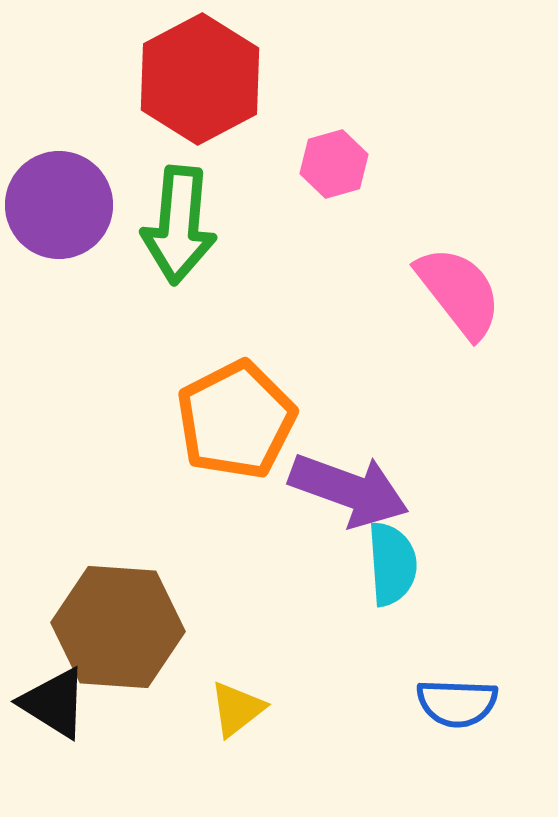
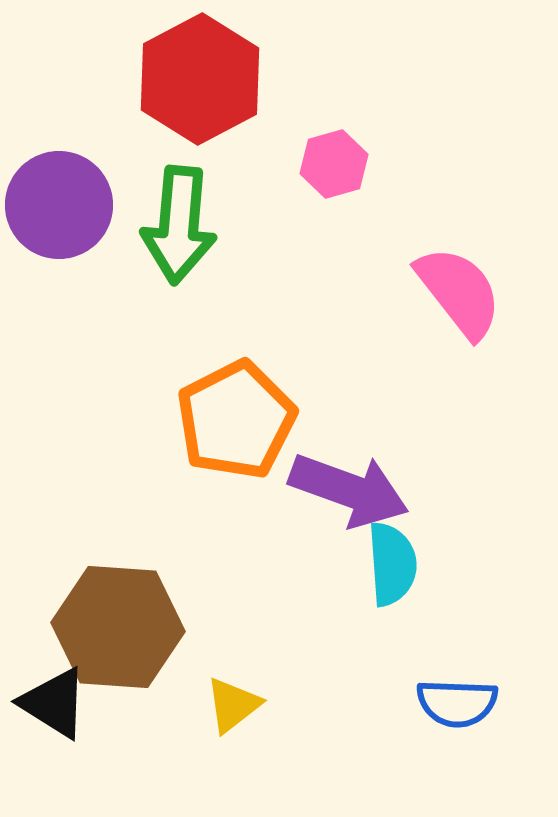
yellow triangle: moved 4 px left, 4 px up
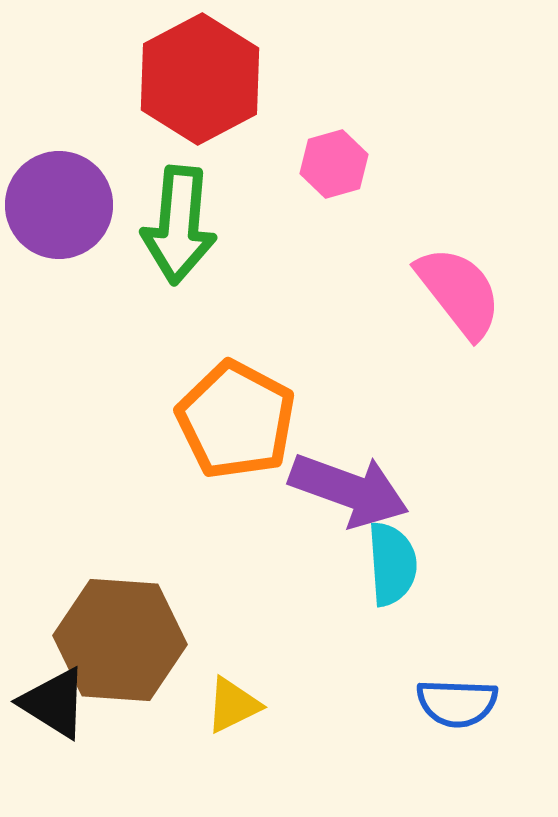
orange pentagon: rotated 17 degrees counterclockwise
brown hexagon: moved 2 px right, 13 px down
yellow triangle: rotated 12 degrees clockwise
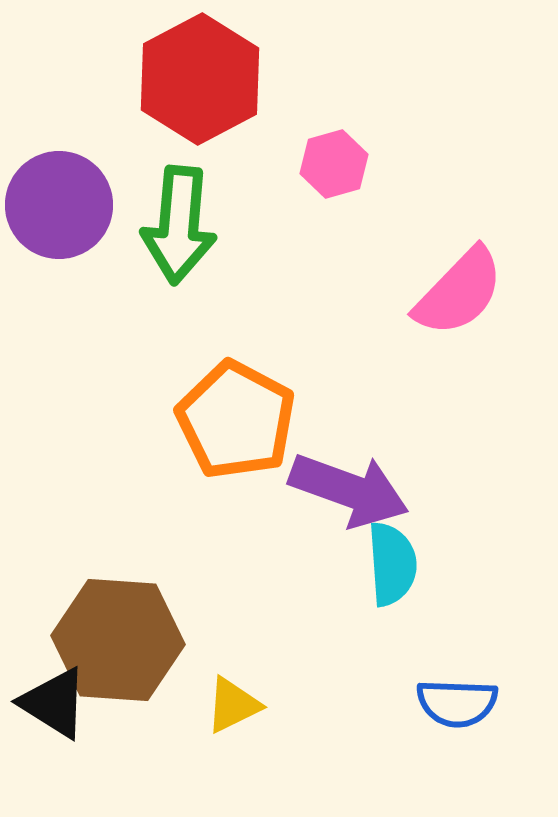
pink semicircle: rotated 82 degrees clockwise
brown hexagon: moved 2 px left
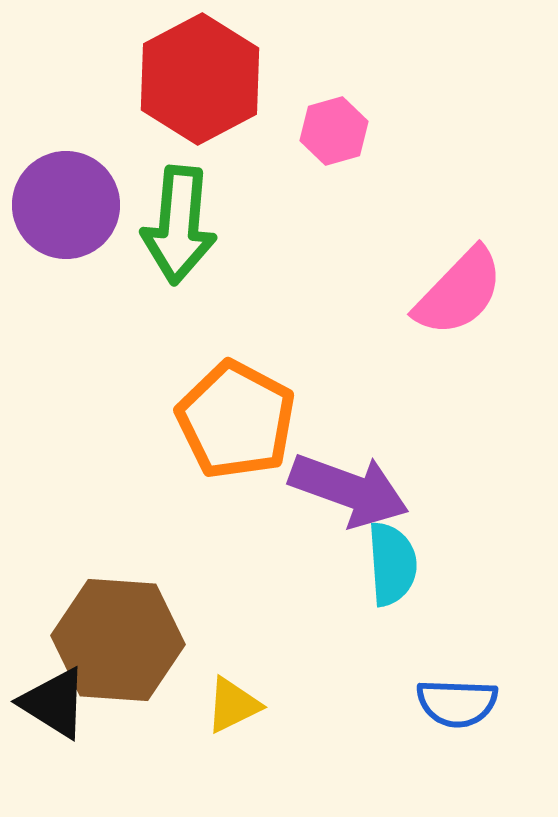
pink hexagon: moved 33 px up
purple circle: moved 7 px right
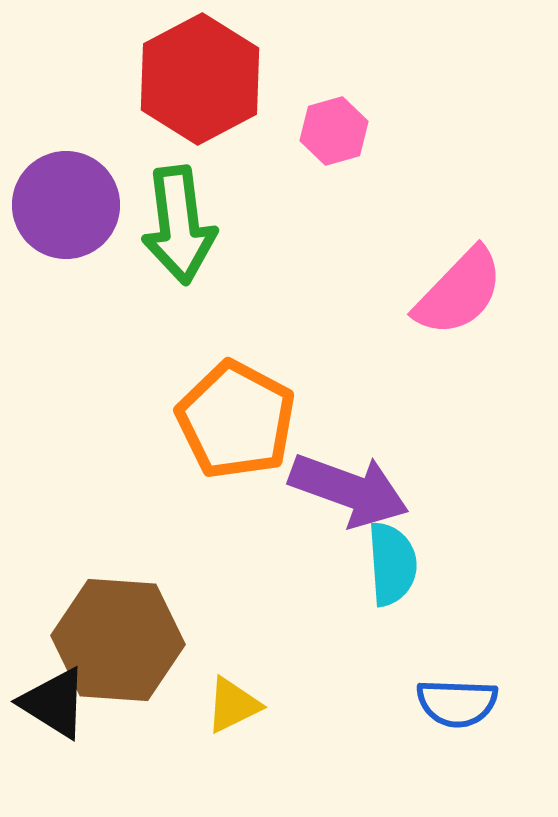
green arrow: rotated 12 degrees counterclockwise
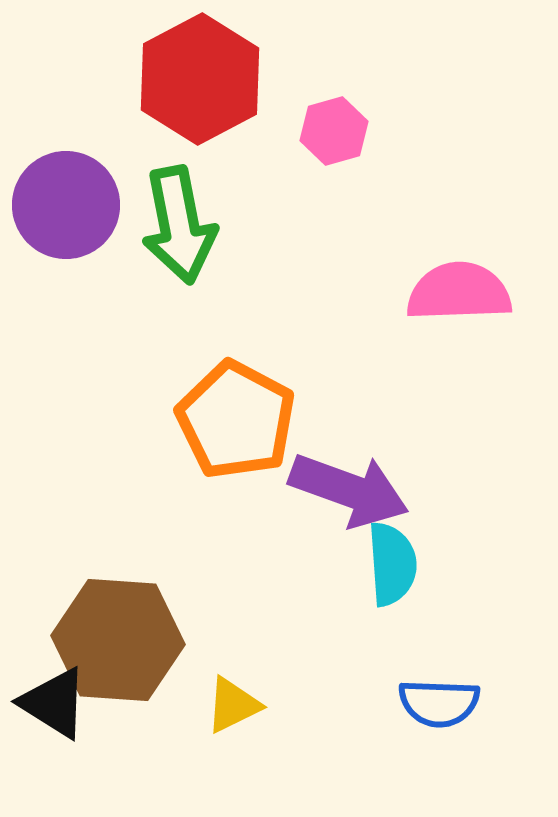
green arrow: rotated 4 degrees counterclockwise
pink semicircle: rotated 136 degrees counterclockwise
blue semicircle: moved 18 px left
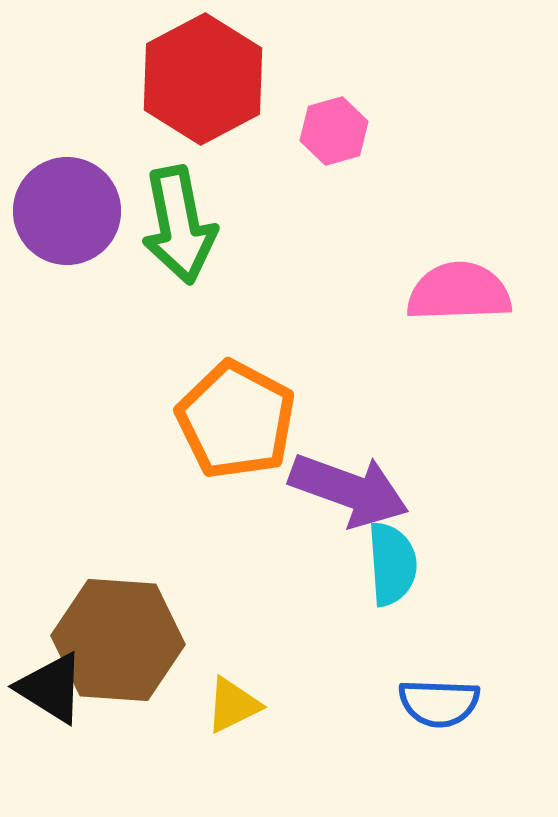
red hexagon: moved 3 px right
purple circle: moved 1 px right, 6 px down
black triangle: moved 3 px left, 15 px up
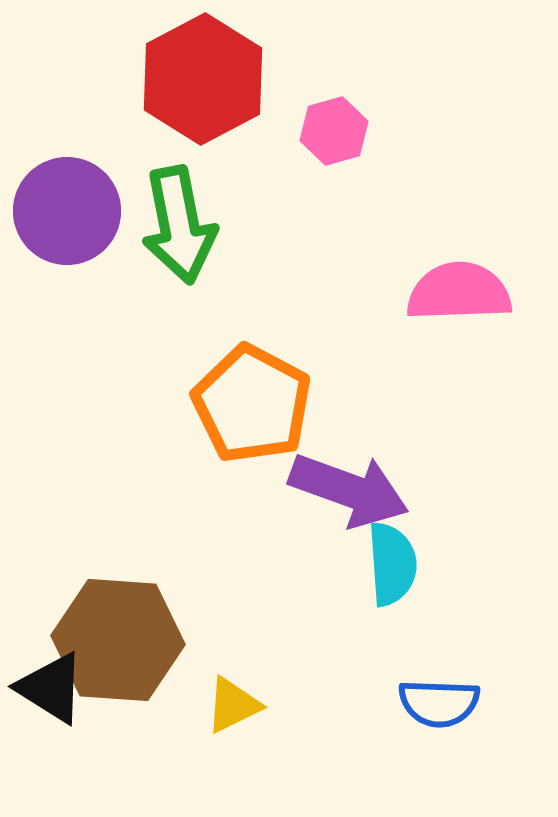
orange pentagon: moved 16 px right, 16 px up
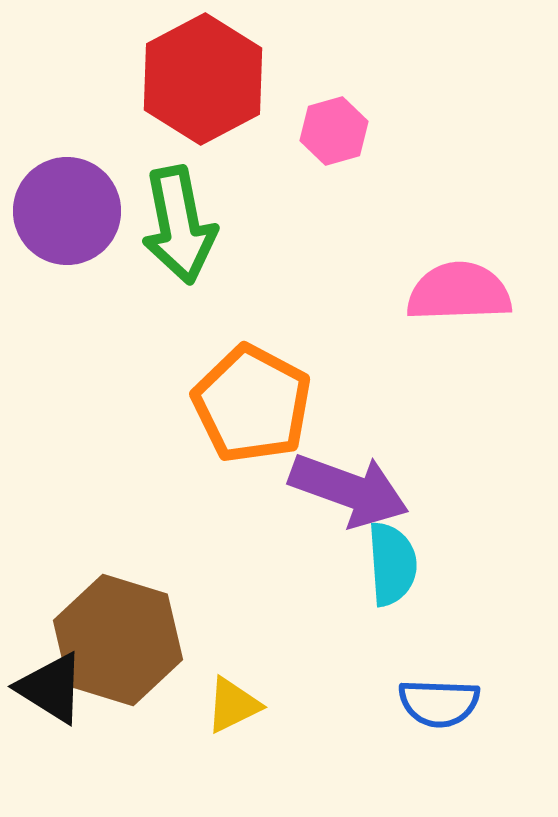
brown hexagon: rotated 13 degrees clockwise
